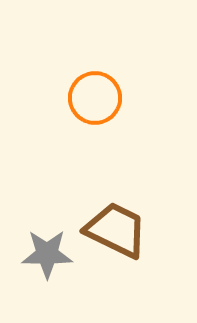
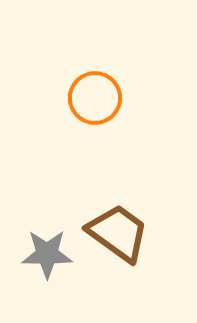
brown trapezoid: moved 2 px right, 3 px down; rotated 10 degrees clockwise
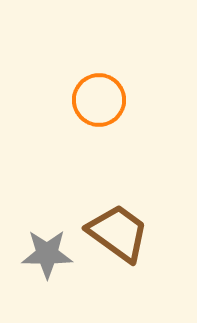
orange circle: moved 4 px right, 2 px down
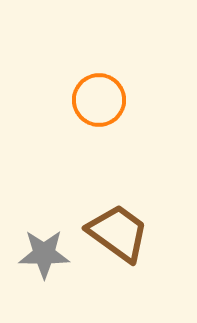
gray star: moved 3 px left
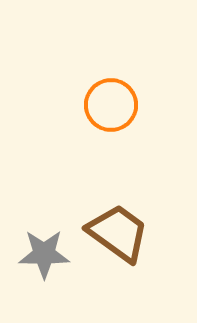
orange circle: moved 12 px right, 5 px down
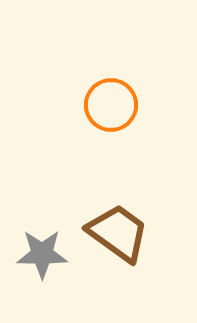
gray star: moved 2 px left
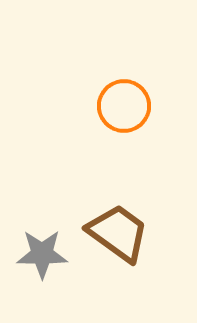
orange circle: moved 13 px right, 1 px down
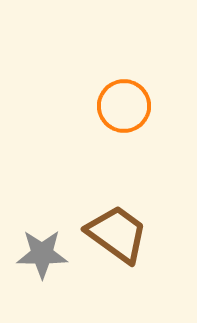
brown trapezoid: moved 1 px left, 1 px down
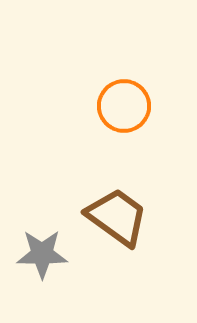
brown trapezoid: moved 17 px up
